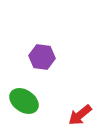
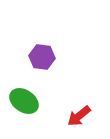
red arrow: moved 1 px left, 1 px down
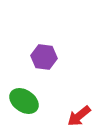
purple hexagon: moved 2 px right
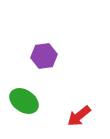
purple hexagon: moved 1 px up; rotated 15 degrees counterclockwise
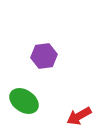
red arrow: rotated 10 degrees clockwise
